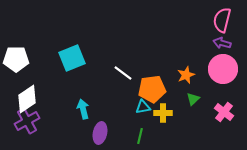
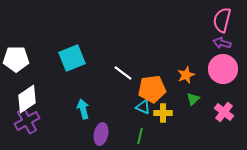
cyan triangle: rotated 35 degrees clockwise
purple ellipse: moved 1 px right, 1 px down
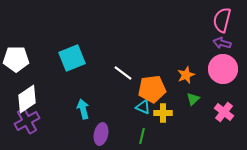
green line: moved 2 px right
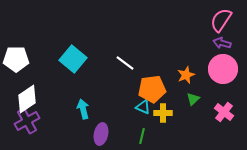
pink semicircle: moved 1 px left; rotated 20 degrees clockwise
cyan square: moved 1 px right, 1 px down; rotated 28 degrees counterclockwise
white line: moved 2 px right, 10 px up
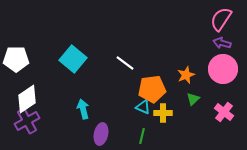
pink semicircle: moved 1 px up
